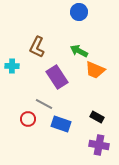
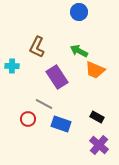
purple cross: rotated 30 degrees clockwise
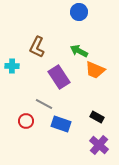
purple rectangle: moved 2 px right
red circle: moved 2 px left, 2 px down
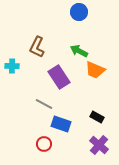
red circle: moved 18 px right, 23 px down
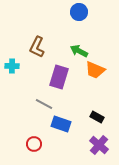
purple rectangle: rotated 50 degrees clockwise
red circle: moved 10 px left
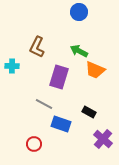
black rectangle: moved 8 px left, 5 px up
purple cross: moved 4 px right, 6 px up
